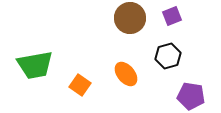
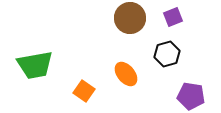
purple square: moved 1 px right, 1 px down
black hexagon: moved 1 px left, 2 px up
orange square: moved 4 px right, 6 px down
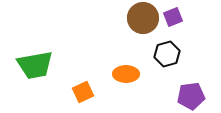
brown circle: moved 13 px right
orange ellipse: rotated 50 degrees counterclockwise
orange square: moved 1 px left, 1 px down; rotated 30 degrees clockwise
purple pentagon: rotated 16 degrees counterclockwise
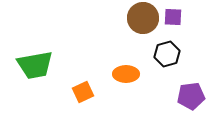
purple square: rotated 24 degrees clockwise
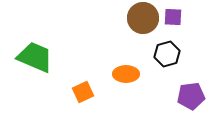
green trapezoid: moved 8 px up; rotated 147 degrees counterclockwise
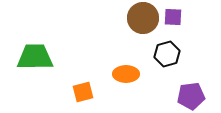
green trapezoid: rotated 24 degrees counterclockwise
orange square: rotated 10 degrees clockwise
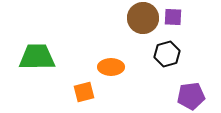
green trapezoid: moved 2 px right
orange ellipse: moved 15 px left, 7 px up
orange square: moved 1 px right
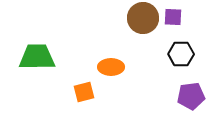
black hexagon: moved 14 px right; rotated 15 degrees clockwise
